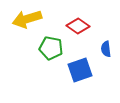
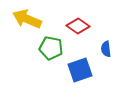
yellow arrow: rotated 40 degrees clockwise
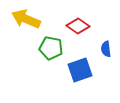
yellow arrow: moved 1 px left
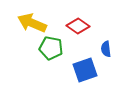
yellow arrow: moved 6 px right, 4 px down
blue square: moved 5 px right
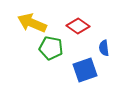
blue semicircle: moved 2 px left, 1 px up
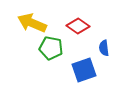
blue square: moved 1 px left
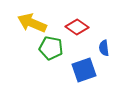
red diamond: moved 1 px left, 1 px down
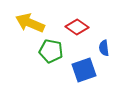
yellow arrow: moved 2 px left
green pentagon: moved 3 px down
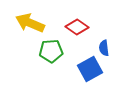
green pentagon: rotated 15 degrees counterclockwise
blue square: moved 6 px right, 1 px up; rotated 10 degrees counterclockwise
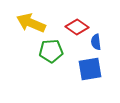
yellow arrow: moved 1 px right
blue semicircle: moved 8 px left, 6 px up
blue square: rotated 20 degrees clockwise
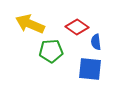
yellow arrow: moved 1 px left, 1 px down
blue square: rotated 15 degrees clockwise
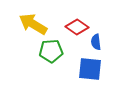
yellow arrow: moved 3 px right; rotated 8 degrees clockwise
